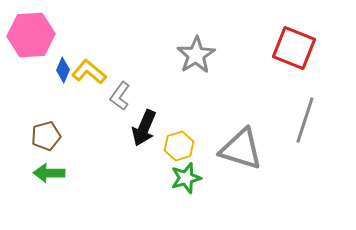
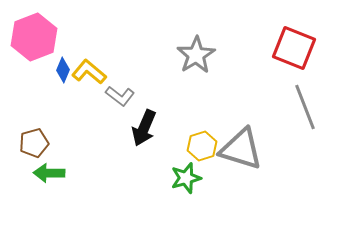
pink hexagon: moved 3 px right, 2 px down; rotated 18 degrees counterclockwise
gray L-shape: rotated 88 degrees counterclockwise
gray line: moved 13 px up; rotated 39 degrees counterclockwise
brown pentagon: moved 12 px left, 7 px down
yellow hexagon: moved 23 px right
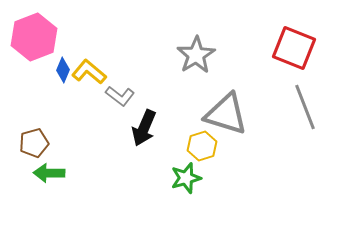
gray triangle: moved 15 px left, 35 px up
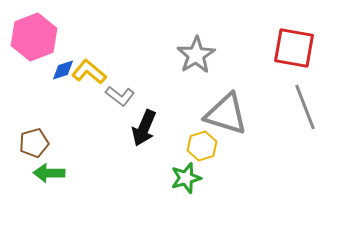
red square: rotated 12 degrees counterclockwise
blue diamond: rotated 50 degrees clockwise
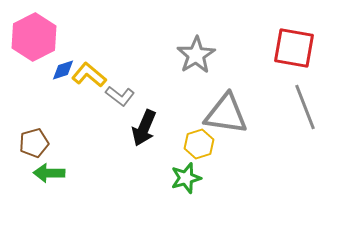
pink hexagon: rotated 6 degrees counterclockwise
yellow L-shape: moved 3 px down
gray triangle: rotated 9 degrees counterclockwise
yellow hexagon: moved 3 px left, 2 px up
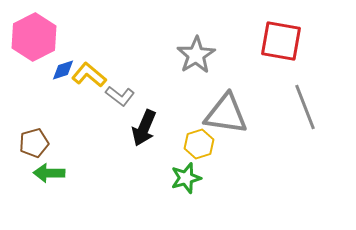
red square: moved 13 px left, 7 px up
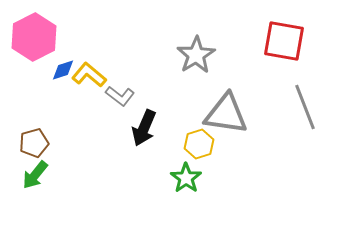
red square: moved 3 px right
green arrow: moved 14 px left, 2 px down; rotated 52 degrees counterclockwise
green star: rotated 20 degrees counterclockwise
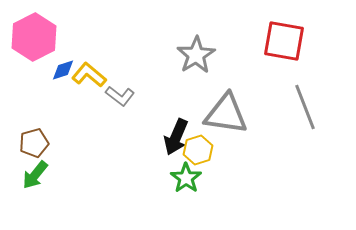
black arrow: moved 32 px right, 9 px down
yellow hexagon: moved 1 px left, 6 px down
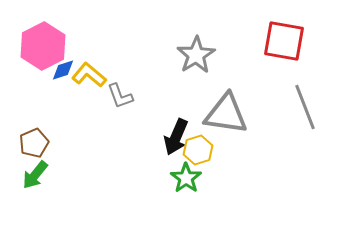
pink hexagon: moved 9 px right, 9 px down
gray L-shape: rotated 32 degrees clockwise
brown pentagon: rotated 8 degrees counterclockwise
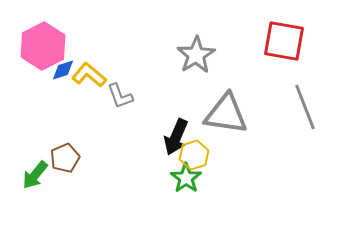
brown pentagon: moved 31 px right, 15 px down
yellow hexagon: moved 4 px left, 5 px down
